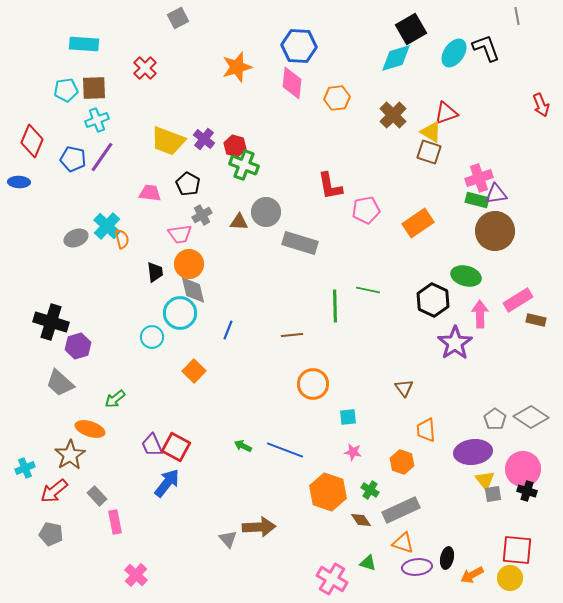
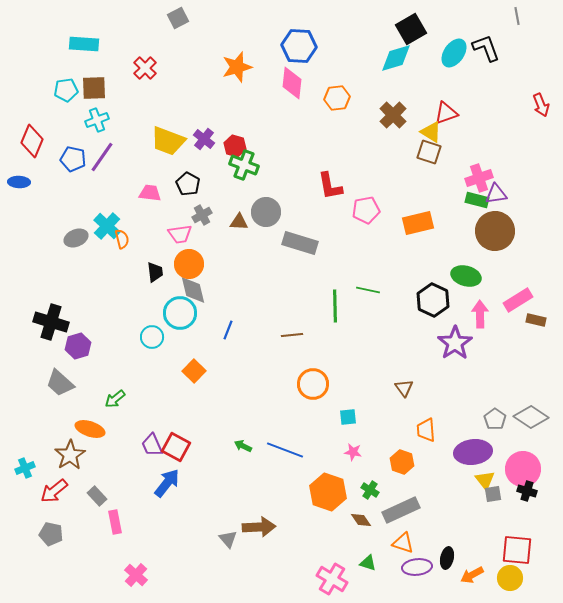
orange rectangle at (418, 223): rotated 20 degrees clockwise
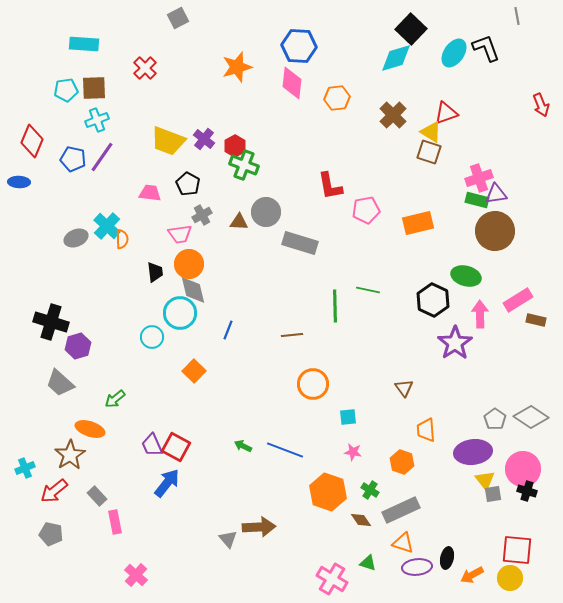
black square at (411, 29): rotated 16 degrees counterclockwise
red hexagon at (235, 146): rotated 15 degrees clockwise
orange semicircle at (122, 239): rotated 12 degrees clockwise
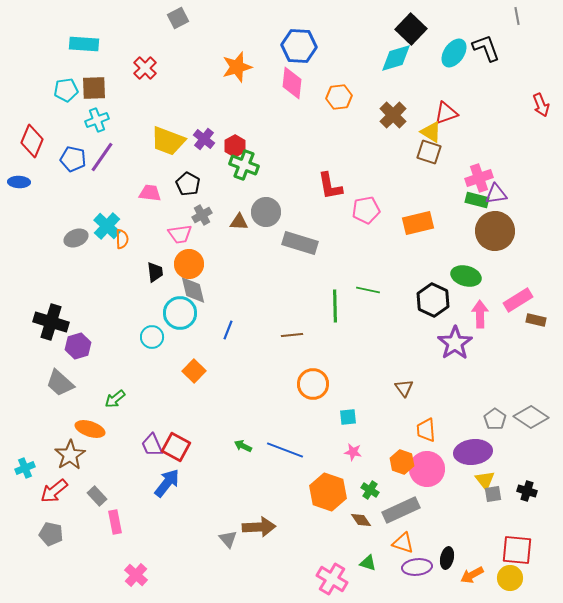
orange hexagon at (337, 98): moved 2 px right, 1 px up
pink circle at (523, 469): moved 96 px left
